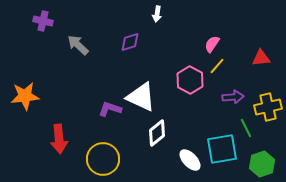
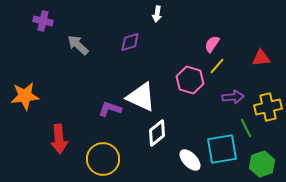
pink hexagon: rotated 12 degrees counterclockwise
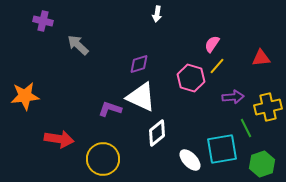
purple diamond: moved 9 px right, 22 px down
pink hexagon: moved 1 px right, 2 px up
red arrow: rotated 76 degrees counterclockwise
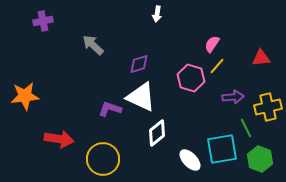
purple cross: rotated 24 degrees counterclockwise
gray arrow: moved 15 px right
green hexagon: moved 2 px left, 5 px up; rotated 20 degrees counterclockwise
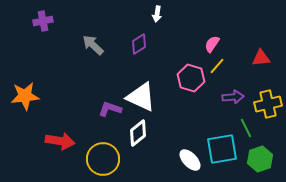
purple diamond: moved 20 px up; rotated 15 degrees counterclockwise
yellow cross: moved 3 px up
white diamond: moved 19 px left
red arrow: moved 1 px right, 2 px down
green hexagon: rotated 20 degrees clockwise
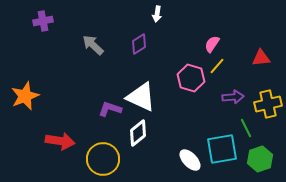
orange star: rotated 16 degrees counterclockwise
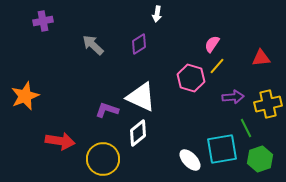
purple L-shape: moved 3 px left, 1 px down
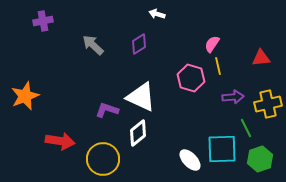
white arrow: rotated 98 degrees clockwise
yellow line: moved 1 px right; rotated 54 degrees counterclockwise
cyan square: rotated 8 degrees clockwise
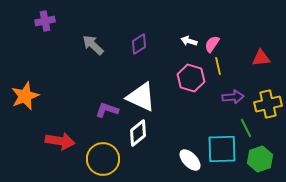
white arrow: moved 32 px right, 27 px down
purple cross: moved 2 px right
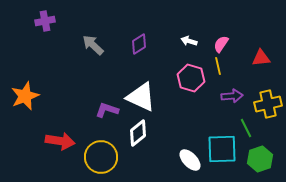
pink semicircle: moved 9 px right
purple arrow: moved 1 px left, 1 px up
yellow circle: moved 2 px left, 2 px up
